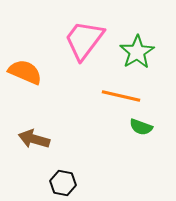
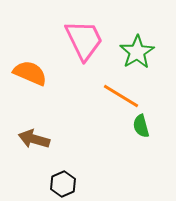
pink trapezoid: rotated 117 degrees clockwise
orange semicircle: moved 5 px right, 1 px down
orange line: rotated 18 degrees clockwise
green semicircle: moved 1 px up; rotated 55 degrees clockwise
black hexagon: moved 1 px down; rotated 25 degrees clockwise
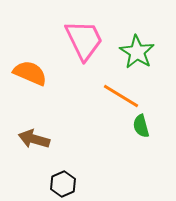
green star: rotated 8 degrees counterclockwise
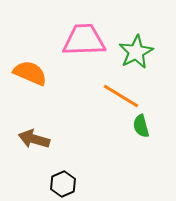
pink trapezoid: rotated 66 degrees counterclockwise
green star: moved 1 px left; rotated 12 degrees clockwise
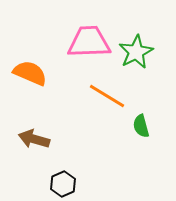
pink trapezoid: moved 5 px right, 2 px down
orange line: moved 14 px left
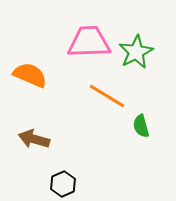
orange semicircle: moved 2 px down
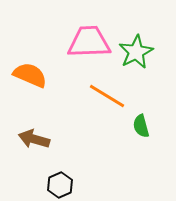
black hexagon: moved 3 px left, 1 px down
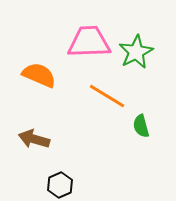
orange semicircle: moved 9 px right
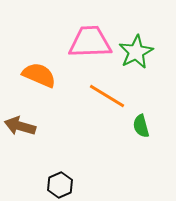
pink trapezoid: moved 1 px right
brown arrow: moved 14 px left, 13 px up
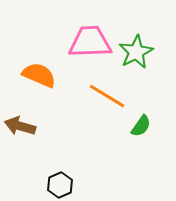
green semicircle: rotated 130 degrees counterclockwise
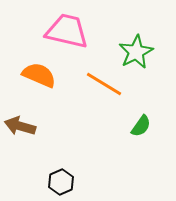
pink trapezoid: moved 23 px left, 11 px up; rotated 15 degrees clockwise
orange line: moved 3 px left, 12 px up
black hexagon: moved 1 px right, 3 px up
